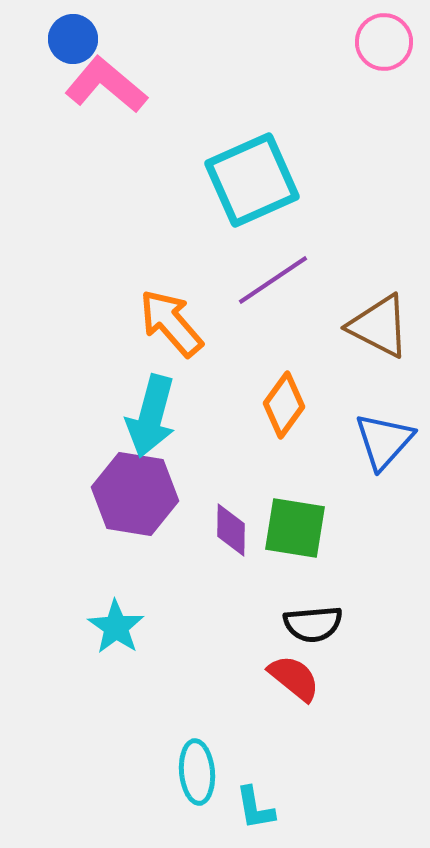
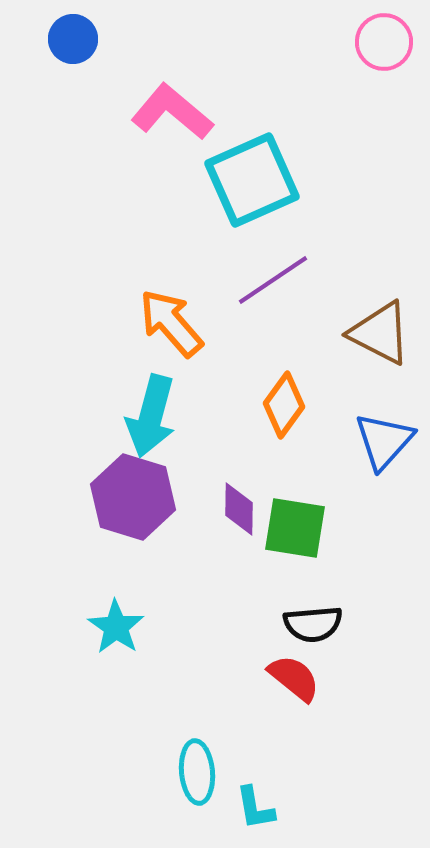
pink L-shape: moved 66 px right, 27 px down
brown triangle: moved 1 px right, 7 px down
purple hexagon: moved 2 px left, 3 px down; rotated 8 degrees clockwise
purple diamond: moved 8 px right, 21 px up
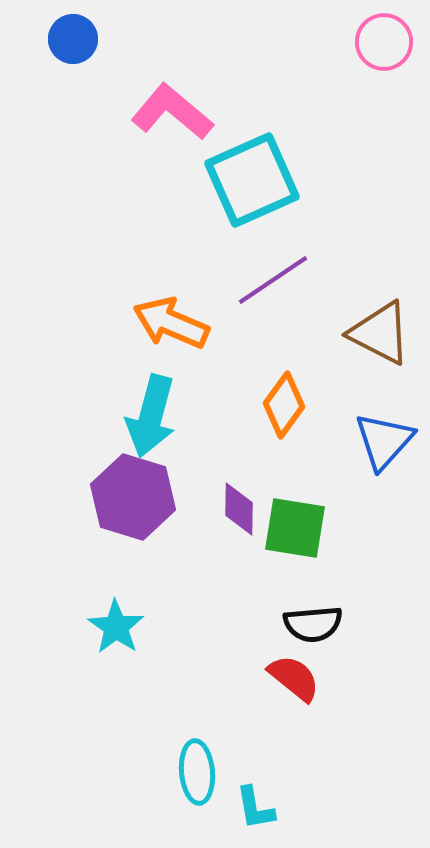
orange arrow: rotated 26 degrees counterclockwise
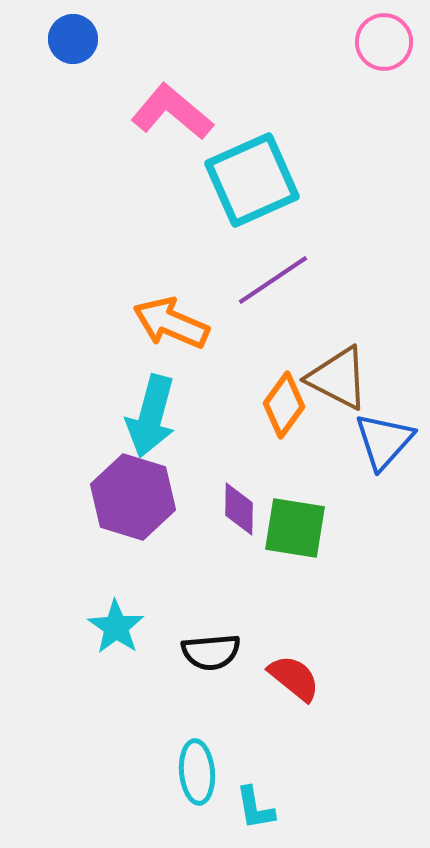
brown triangle: moved 42 px left, 45 px down
black semicircle: moved 102 px left, 28 px down
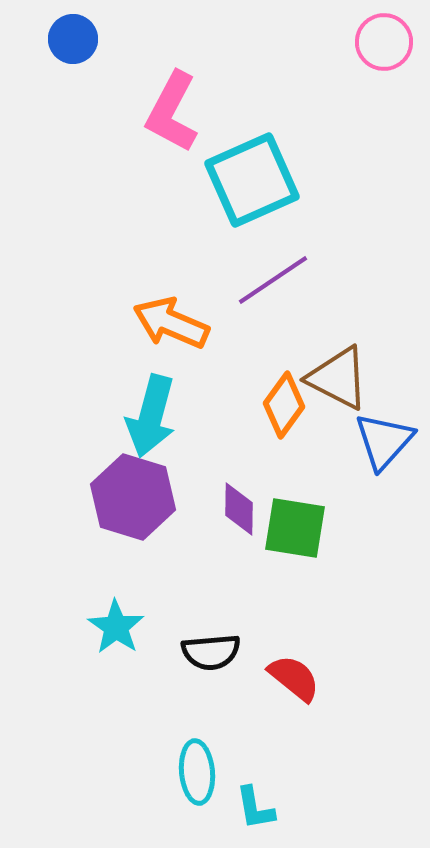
pink L-shape: rotated 102 degrees counterclockwise
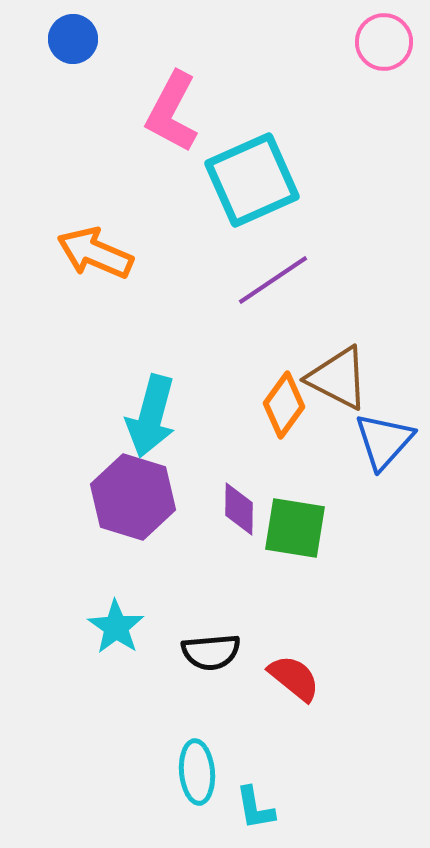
orange arrow: moved 76 px left, 70 px up
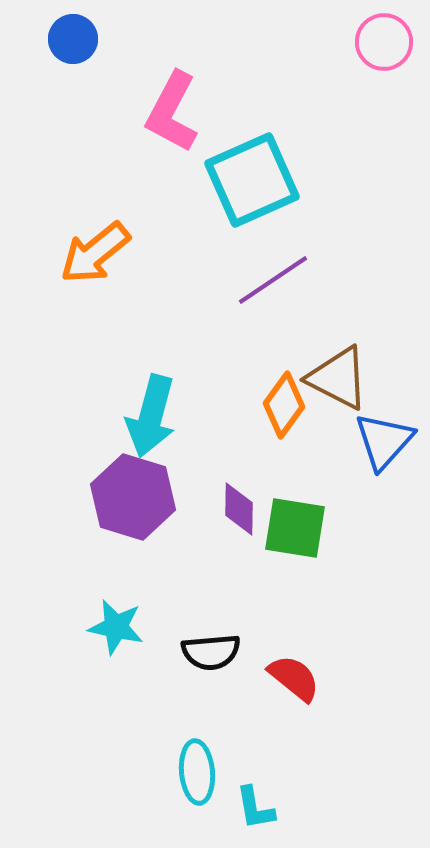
orange arrow: rotated 62 degrees counterclockwise
cyan star: rotated 22 degrees counterclockwise
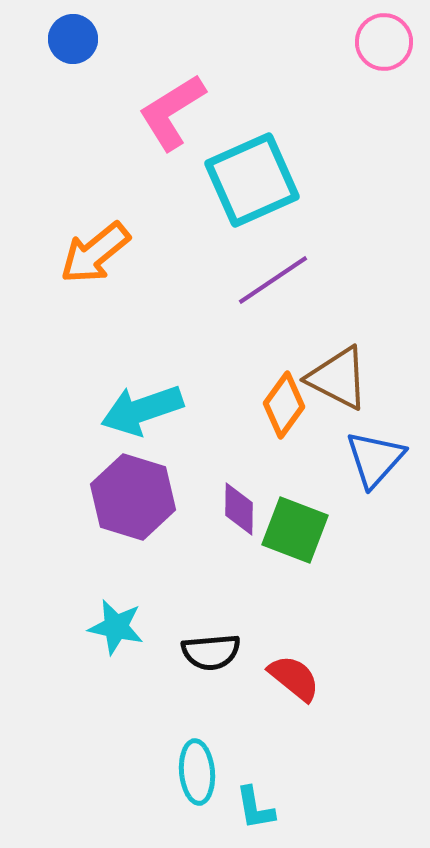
pink L-shape: rotated 30 degrees clockwise
cyan arrow: moved 9 px left, 6 px up; rotated 56 degrees clockwise
blue triangle: moved 9 px left, 18 px down
green square: moved 2 px down; rotated 12 degrees clockwise
